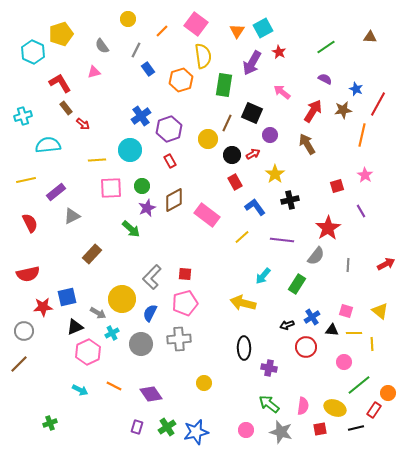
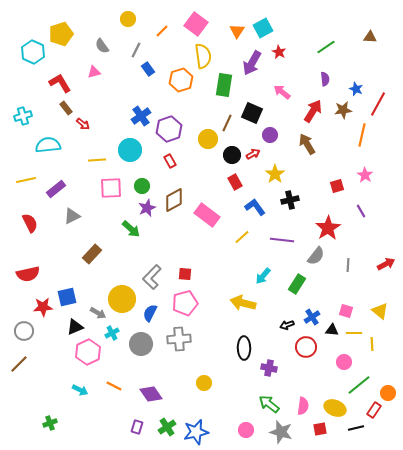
purple semicircle at (325, 79): rotated 56 degrees clockwise
purple rectangle at (56, 192): moved 3 px up
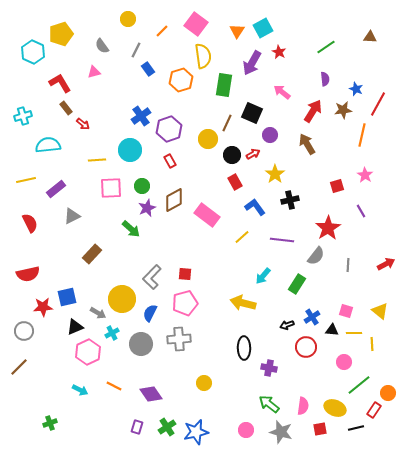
brown line at (19, 364): moved 3 px down
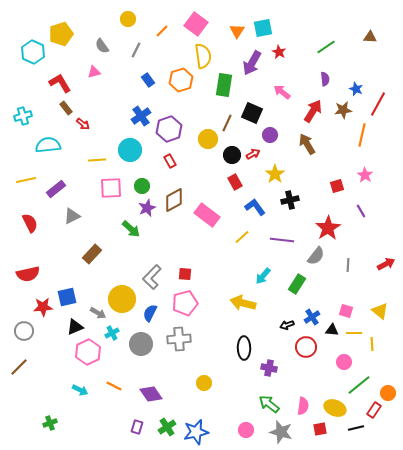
cyan square at (263, 28): rotated 18 degrees clockwise
blue rectangle at (148, 69): moved 11 px down
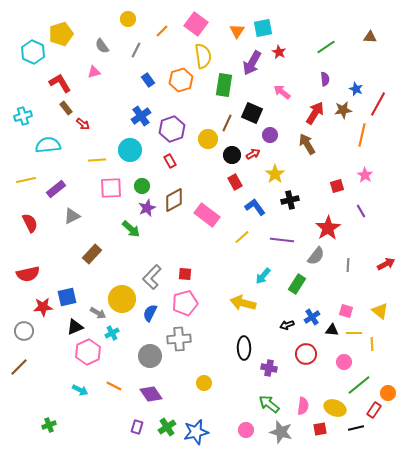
red arrow at (313, 111): moved 2 px right, 2 px down
purple hexagon at (169, 129): moved 3 px right
gray circle at (141, 344): moved 9 px right, 12 px down
red circle at (306, 347): moved 7 px down
green cross at (50, 423): moved 1 px left, 2 px down
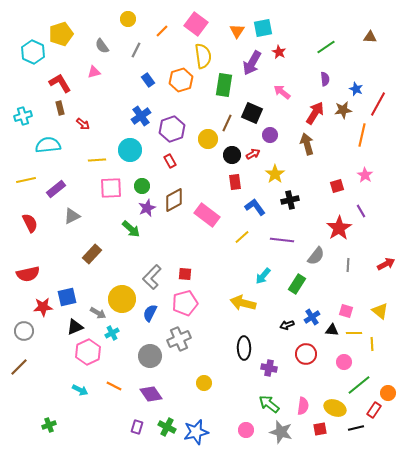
brown rectangle at (66, 108): moved 6 px left; rotated 24 degrees clockwise
brown arrow at (307, 144): rotated 15 degrees clockwise
red rectangle at (235, 182): rotated 21 degrees clockwise
red star at (328, 228): moved 11 px right
gray cross at (179, 339): rotated 20 degrees counterclockwise
green cross at (167, 427): rotated 30 degrees counterclockwise
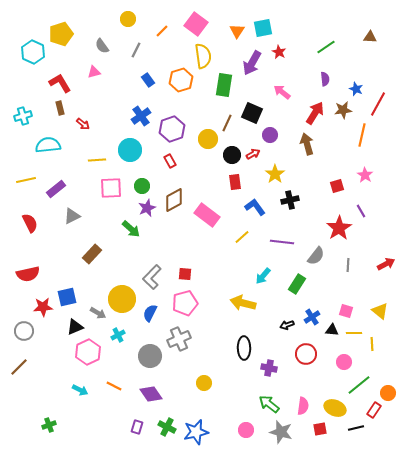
purple line at (282, 240): moved 2 px down
cyan cross at (112, 333): moved 6 px right, 2 px down
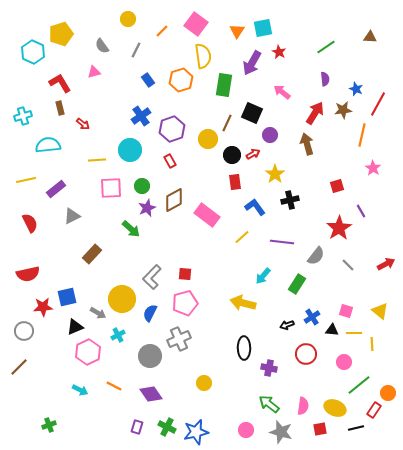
pink star at (365, 175): moved 8 px right, 7 px up
gray line at (348, 265): rotated 48 degrees counterclockwise
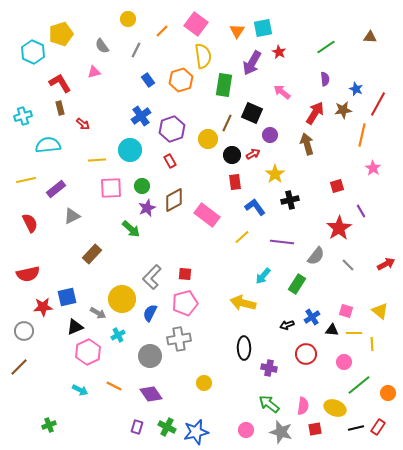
gray cross at (179, 339): rotated 15 degrees clockwise
red rectangle at (374, 410): moved 4 px right, 17 px down
red square at (320, 429): moved 5 px left
